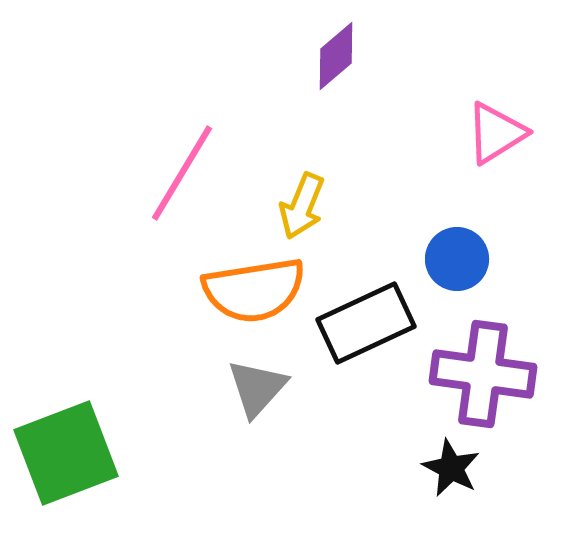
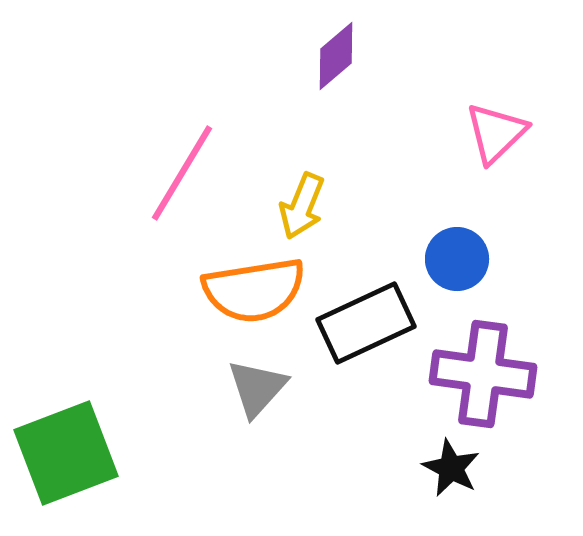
pink triangle: rotated 12 degrees counterclockwise
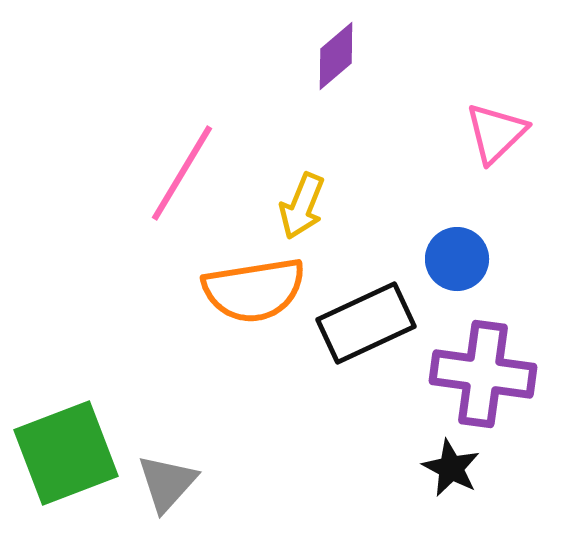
gray triangle: moved 90 px left, 95 px down
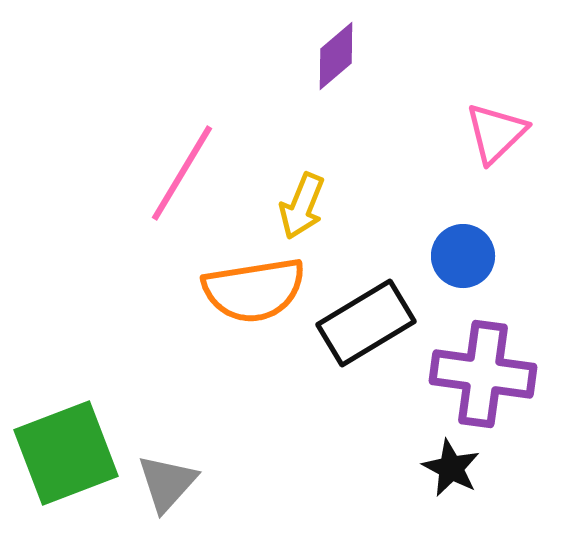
blue circle: moved 6 px right, 3 px up
black rectangle: rotated 6 degrees counterclockwise
